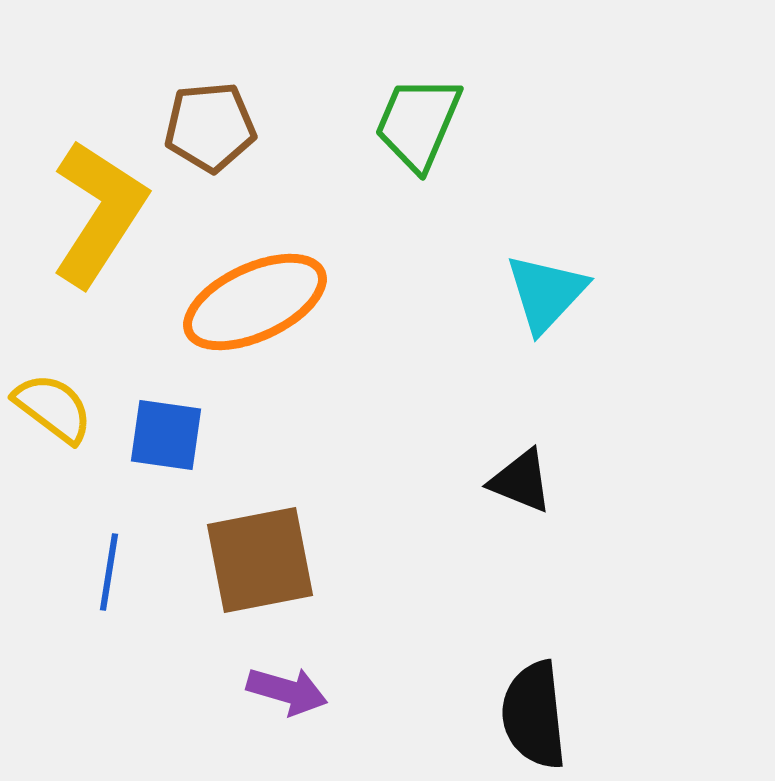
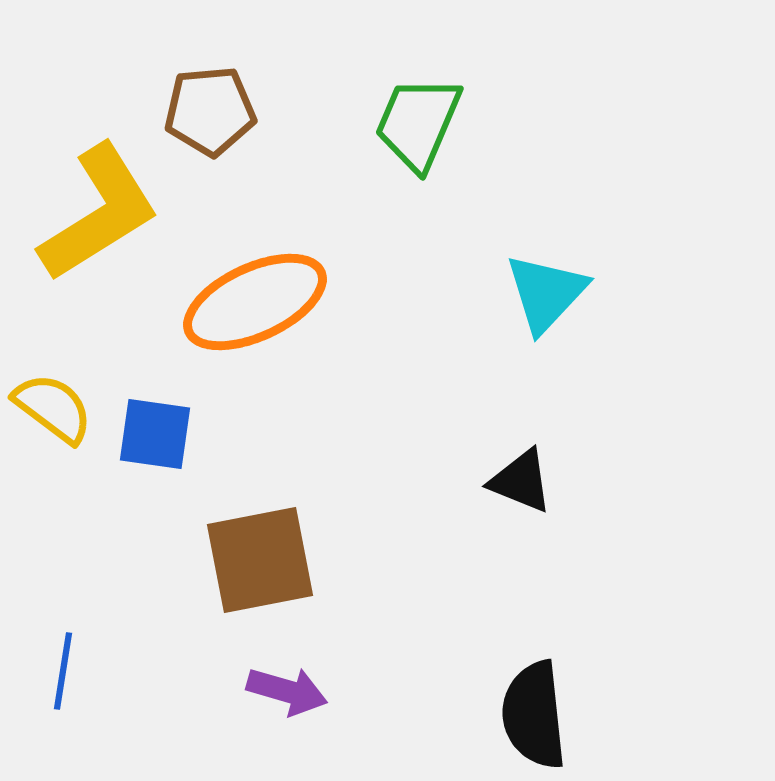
brown pentagon: moved 16 px up
yellow L-shape: rotated 25 degrees clockwise
blue square: moved 11 px left, 1 px up
blue line: moved 46 px left, 99 px down
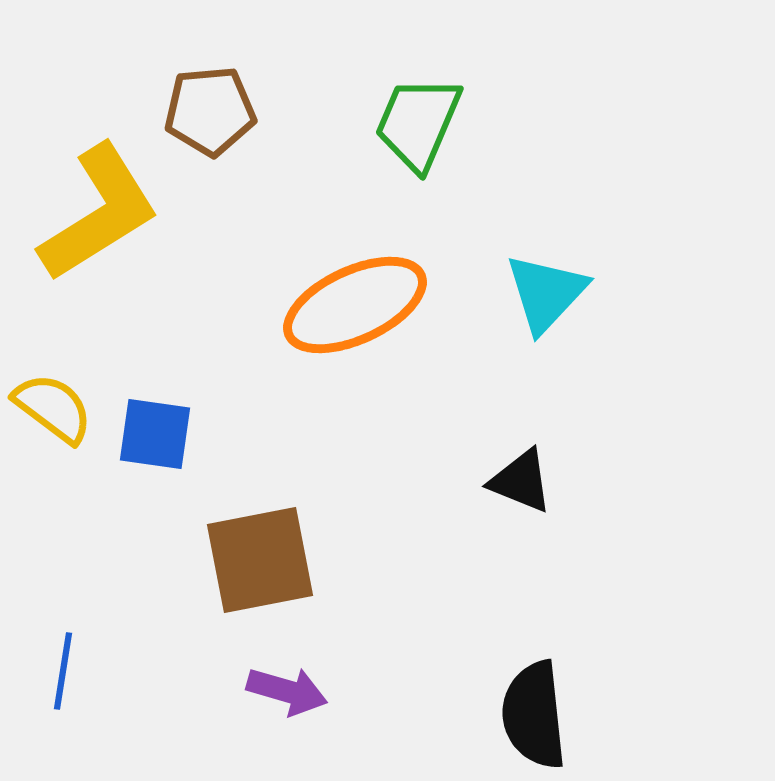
orange ellipse: moved 100 px right, 3 px down
